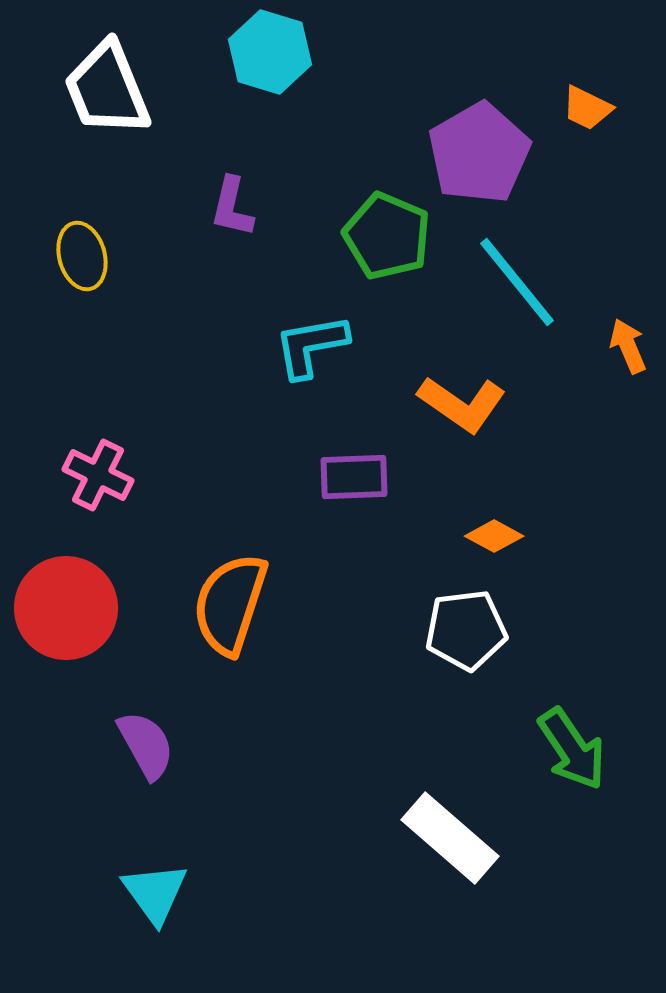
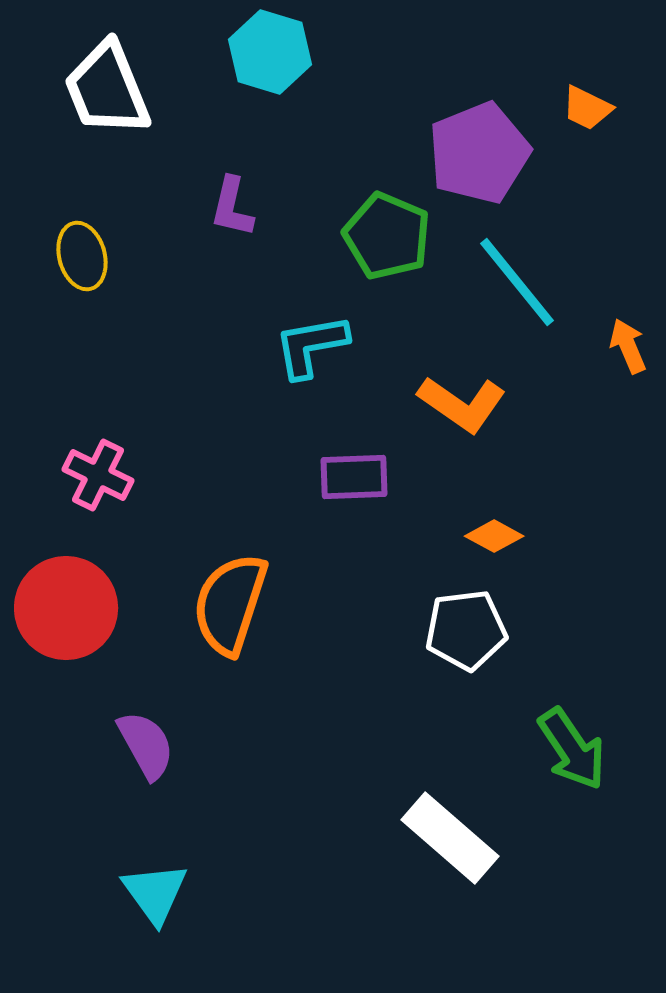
purple pentagon: rotated 8 degrees clockwise
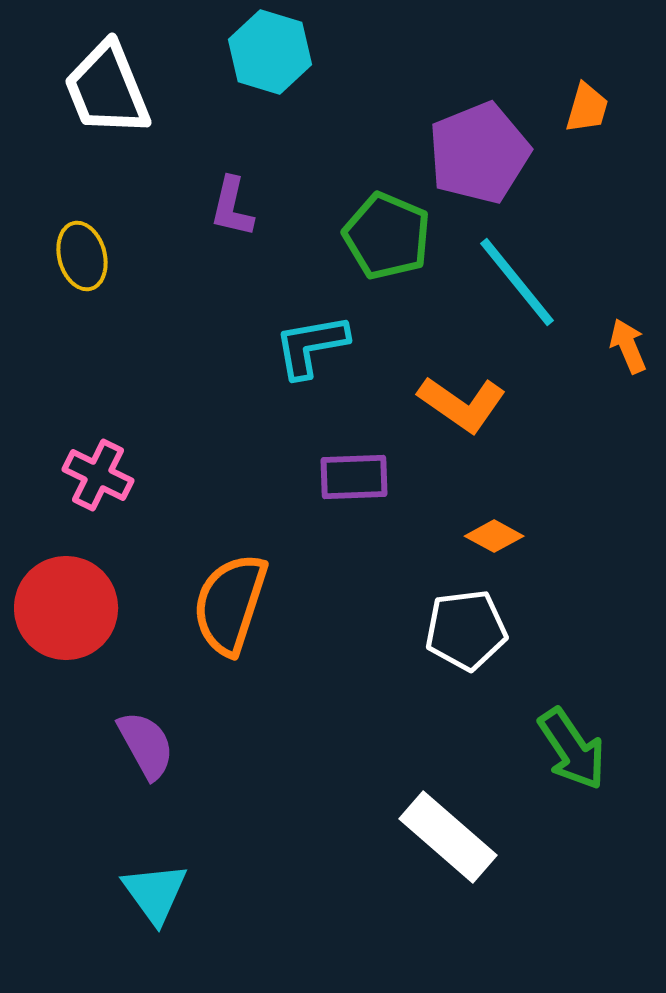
orange trapezoid: rotated 100 degrees counterclockwise
white rectangle: moved 2 px left, 1 px up
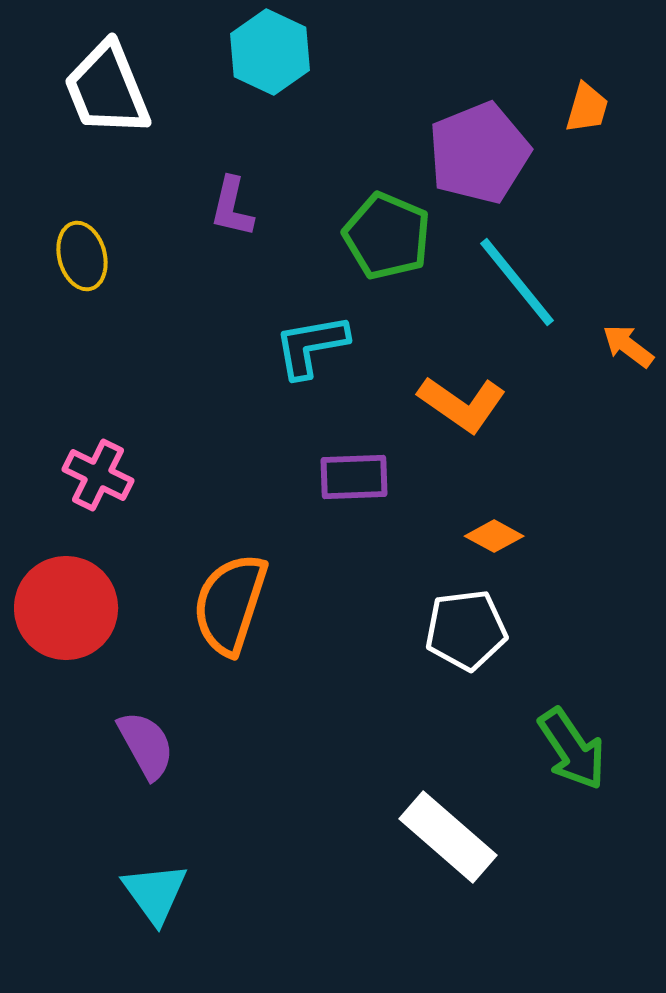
cyan hexagon: rotated 8 degrees clockwise
orange arrow: rotated 30 degrees counterclockwise
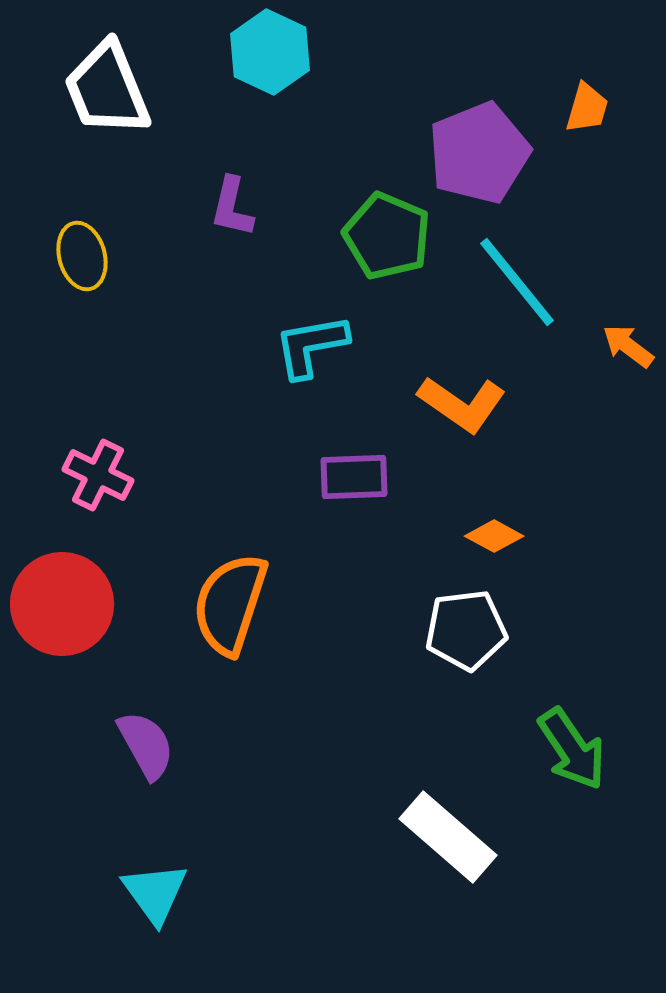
red circle: moved 4 px left, 4 px up
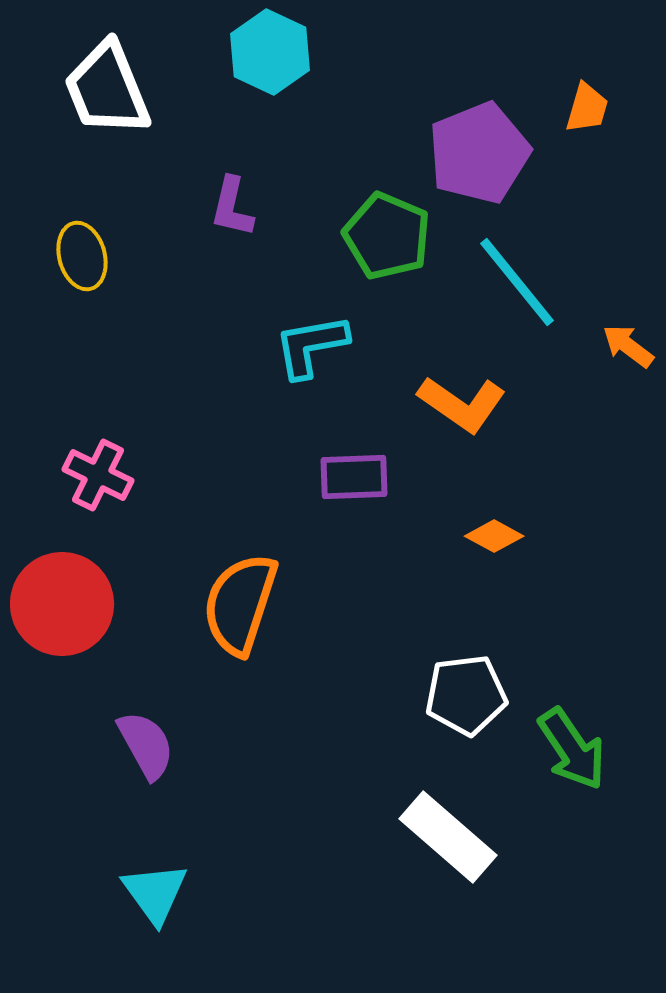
orange semicircle: moved 10 px right
white pentagon: moved 65 px down
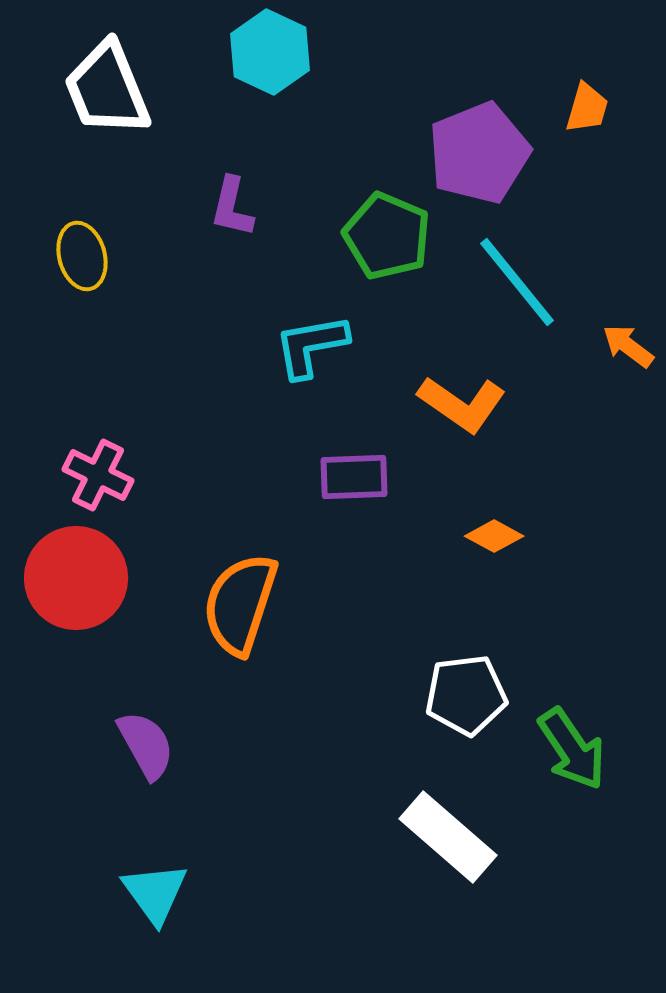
red circle: moved 14 px right, 26 px up
